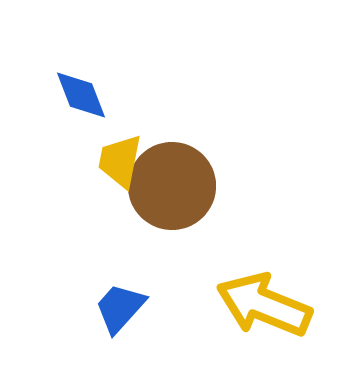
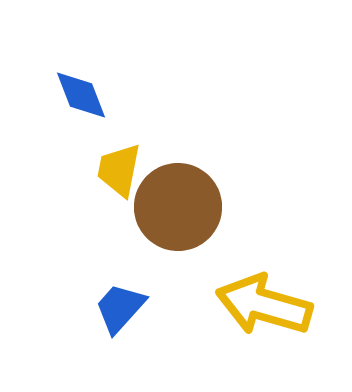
yellow trapezoid: moved 1 px left, 9 px down
brown circle: moved 6 px right, 21 px down
yellow arrow: rotated 6 degrees counterclockwise
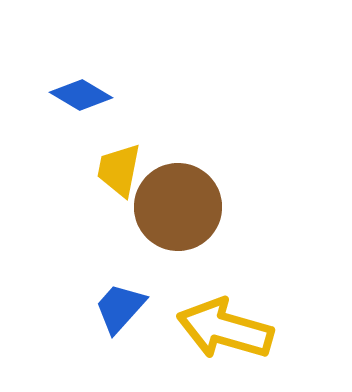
blue diamond: rotated 38 degrees counterclockwise
yellow arrow: moved 39 px left, 24 px down
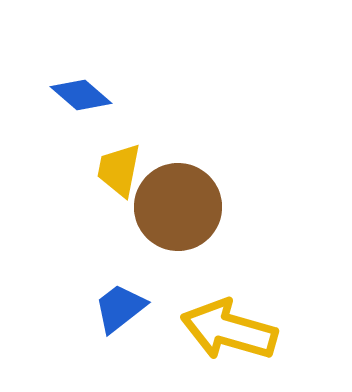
blue diamond: rotated 10 degrees clockwise
blue trapezoid: rotated 10 degrees clockwise
yellow arrow: moved 4 px right, 1 px down
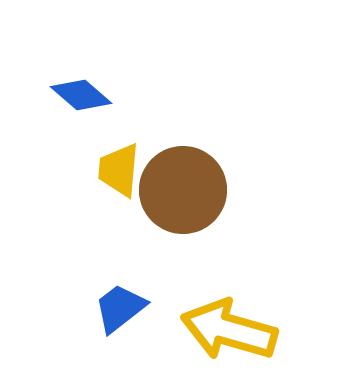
yellow trapezoid: rotated 6 degrees counterclockwise
brown circle: moved 5 px right, 17 px up
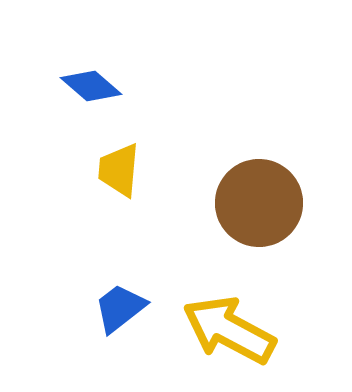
blue diamond: moved 10 px right, 9 px up
brown circle: moved 76 px right, 13 px down
yellow arrow: rotated 12 degrees clockwise
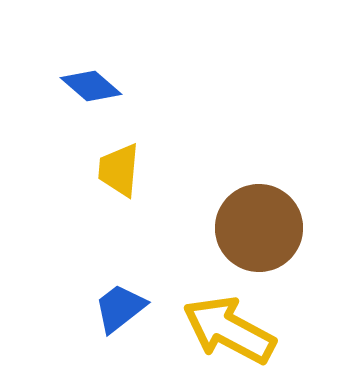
brown circle: moved 25 px down
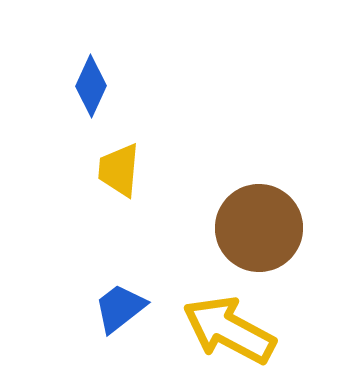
blue diamond: rotated 74 degrees clockwise
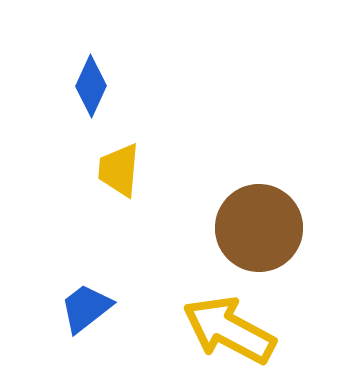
blue trapezoid: moved 34 px left
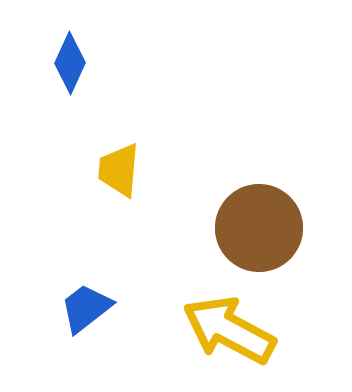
blue diamond: moved 21 px left, 23 px up
